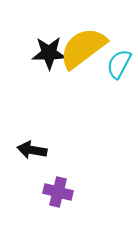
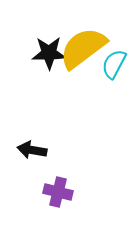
cyan semicircle: moved 5 px left
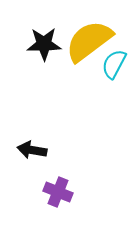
yellow semicircle: moved 6 px right, 7 px up
black star: moved 5 px left, 9 px up
purple cross: rotated 8 degrees clockwise
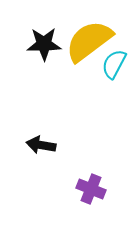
black arrow: moved 9 px right, 5 px up
purple cross: moved 33 px right, 3 px up
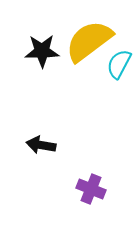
black star: moved 2 px left, 7 px down
cyan semicircle: moved 5 px right
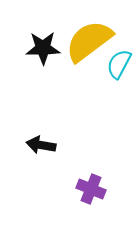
black star: moved 1 px right, 3 px up
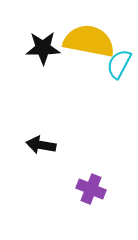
yellow semicircle: rotated 48 degrees clockwise
